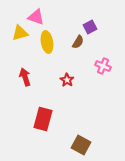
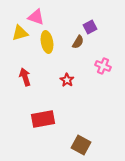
red rectangle: rotated 65 degrees clockwise
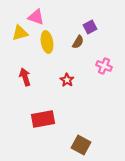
pink cross: moved 1 px right
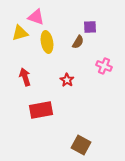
purple square: rotated 24 degrees clockwise
red rectangle: moved 2 px left, 9 px up
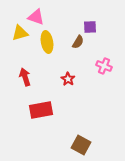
red star: moved 1 px right, 1 px up
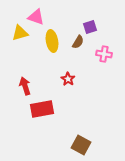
purple square: rotated 16 degrees counterclockwise
yellow ellipse: moved 5 px right, 1 px up
pink cross: moved 12 px up; rotated 14 degrees counterclockwise
red arrow: moved 9 px down
red rectangle: moved 1 px right, 1 px up
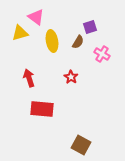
pink triangle: rotated 18 degrees clockwise
pink cross: moved 2 px left; rotated 21 degrees clockwise
red star: moved 3 px right, 2 px up
red arrow: moved 4 px right, 8 px up
red rectangle: rotated 15 degrees clockwise
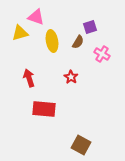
pink triangle: rotated 18 degrees counterclockwise
red rectangle: moved 2 px right
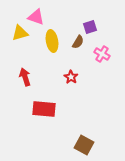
red arrow: moved 4 px left, 1 px up
brown square: moved 3 px right
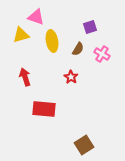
yellow triangle: moved 1 px right, 2 px down
brown semicircle: moved 7 px down
brown square: rotated 30 degrees clockwise
